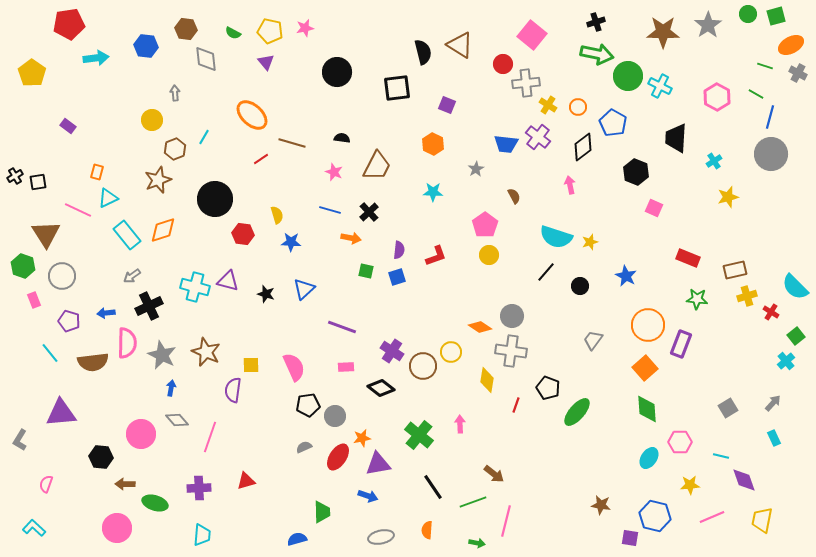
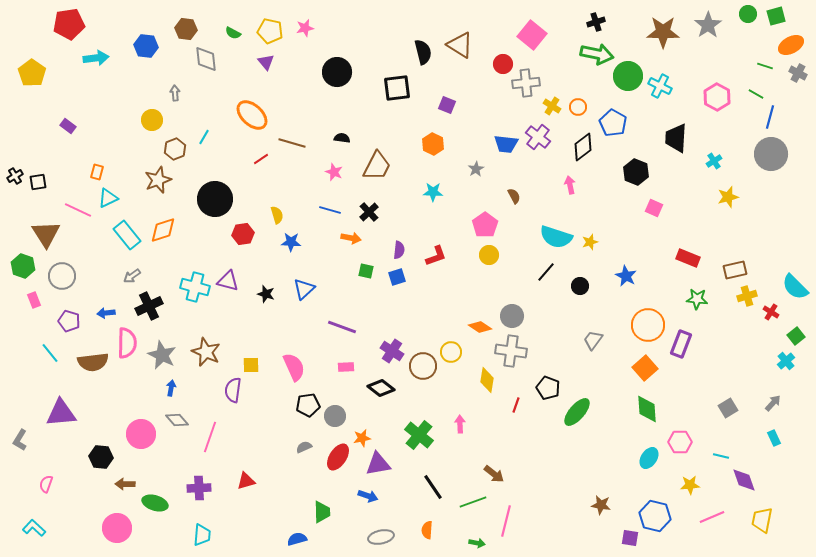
yellow cross at (548, 105): moved 4 px right, 1 px down
red hexagon at (243, 234): rotated 15 degrees counterclockwise
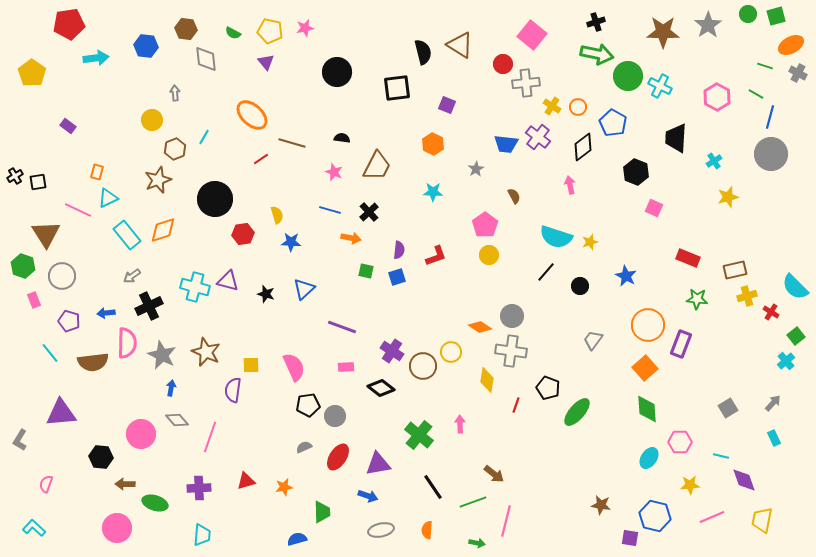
orange star at (362, 438): moved 78 px left, 49 px down
gray ellipse at (381, 537): moved 7 px up
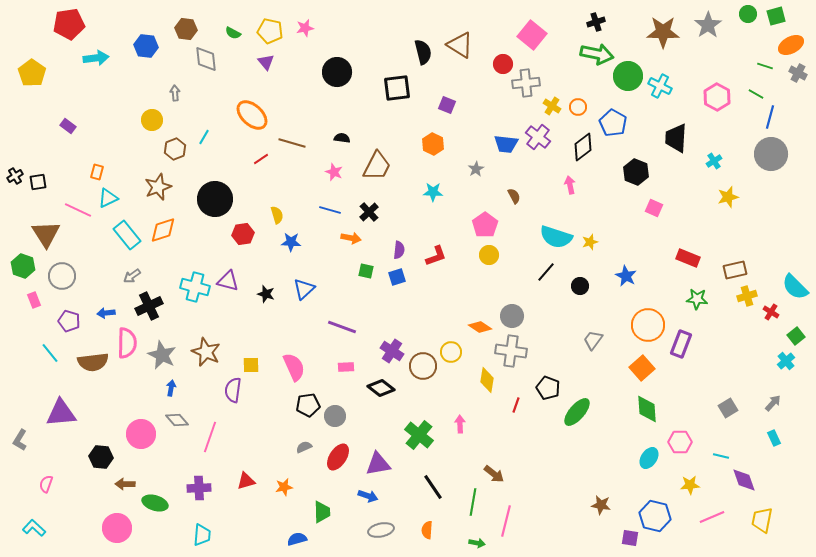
brown star at (158, 180): moved 7 px down
orange square at (645, 368): moved 3 px left
green line at (473, 502): rotated 60 degrees counterclockwise
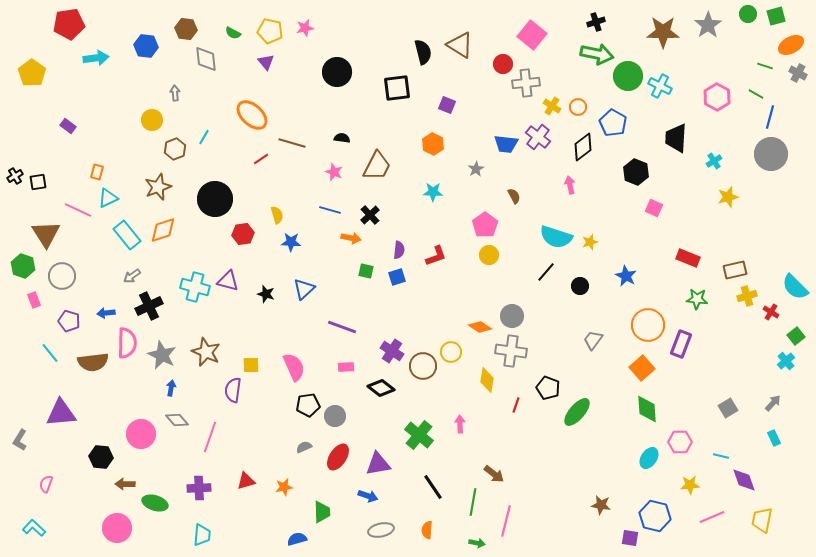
black cross at (369, 212): moved 1 px right, 3 px down
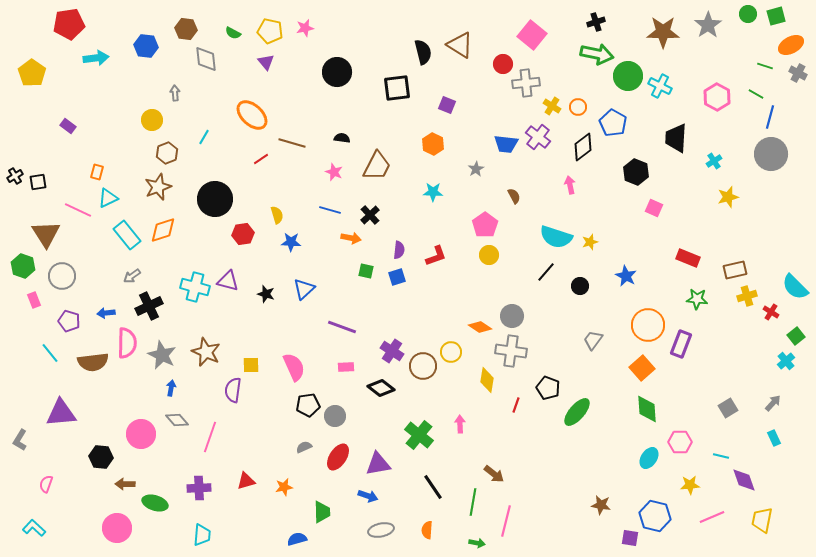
brown hexagon at (175, 149): moved 8 px left, 4 px down
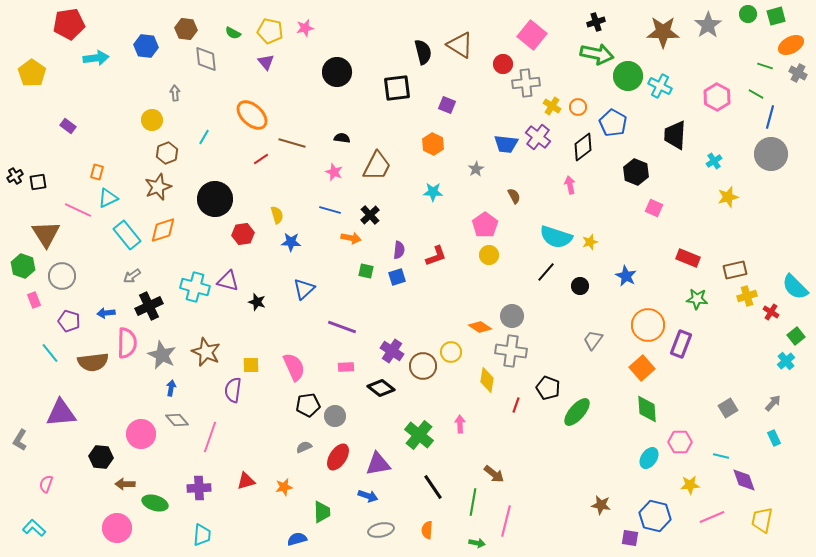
black trapezoid at (676, 138): moved 1 px left, 3 px up
black star at (266, 294): moved 9 px left, 8 px down
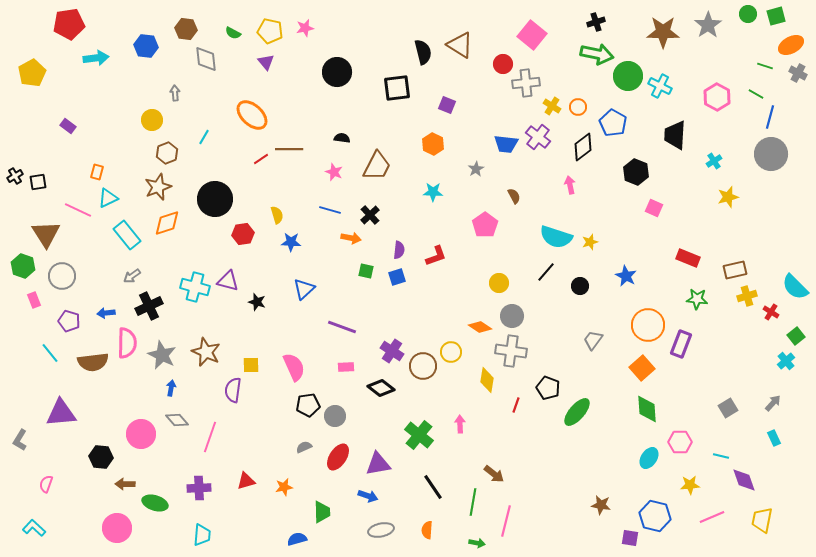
yellow pentagon at (32, 73): rotated 8 degrees clockwise
brown line at (292, 143): moved 3 px left, 6 px down; rotated 16 degrees counterclockwise
orange diamond at (163, 230): moved 4 px right, 7 px up
yellow circle at (489, 255): moved 10 px right, 28 px down
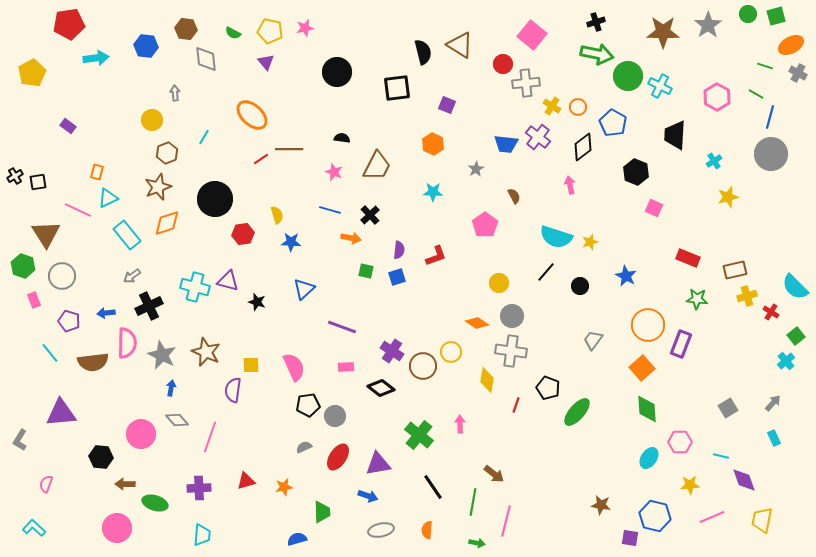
orange diamond at (480, 327): moved 3 px left, 4 px up
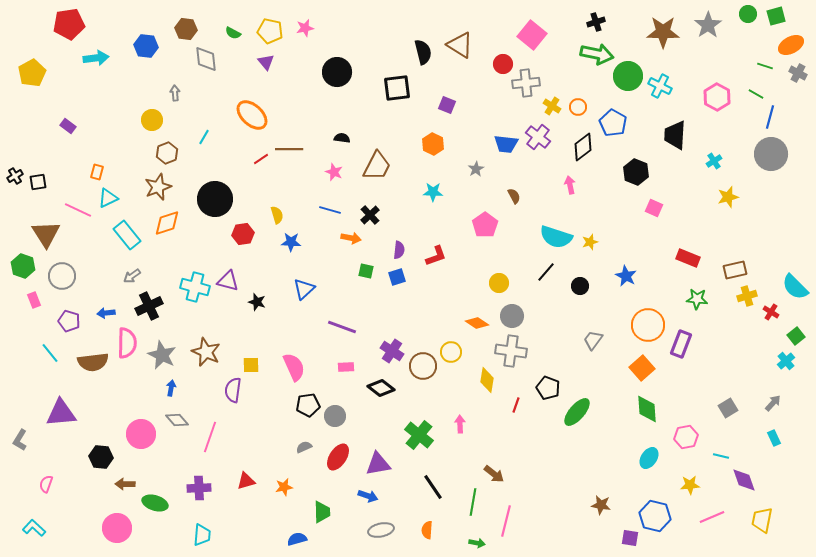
pink hexagon at (680, 442): moved 6 px right, 5 px up; rotated 10 degrees counterclockwise
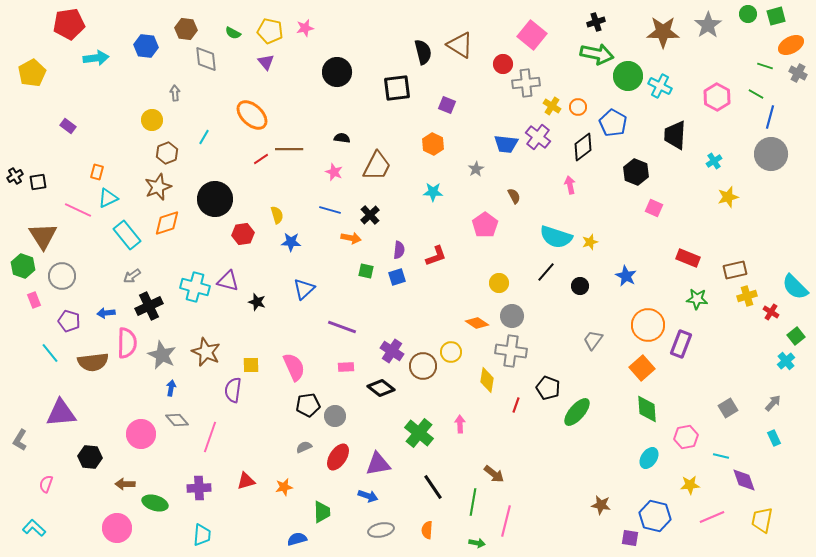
brown triangle at (46, 234): moved 3 px left, 2 px down
green cross at (419, 435): moved 2 px up
black hexagon at (101, 457): moved 11 px left
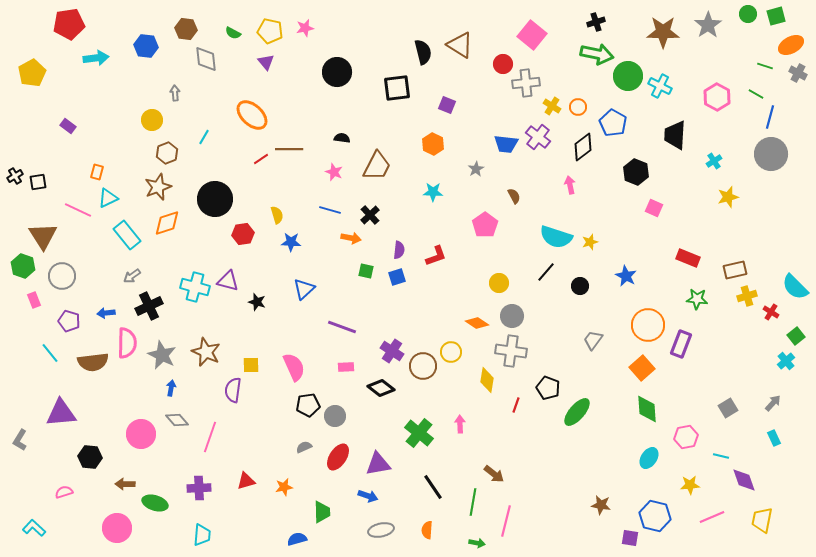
pink semicircle at (46, 484): moved 18 px right, 8 px down; rotated 54 degrees clockwise
